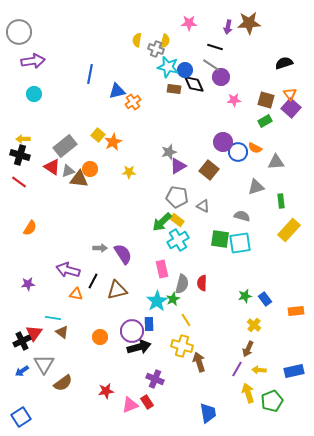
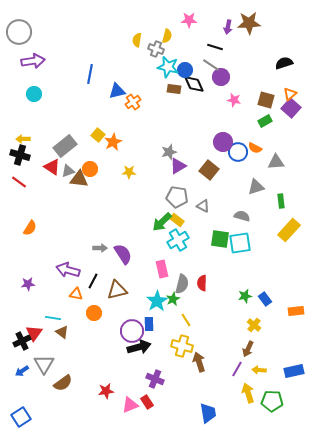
pink star at (189, 23): moved 3 px up
yellow semicircle at (165, 41): moved 2 px right, 5 px up
orange triangle at (290, 94): rotated 24 degrees clockwise
pink star at (234, 100): rotated 16 degrees clockwise
orange circle at (100, 337): moved 6 px left, 24 px up
green pentagon at (272, 401): rotated 25 degrees clockwise
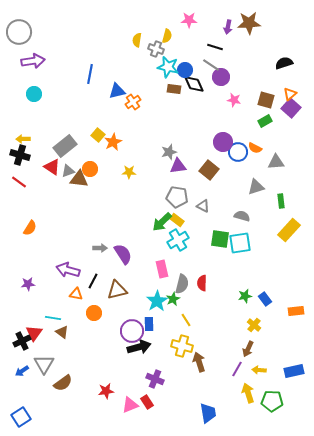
purple triangle at (178, 166): rotated 24 degrees clockwise
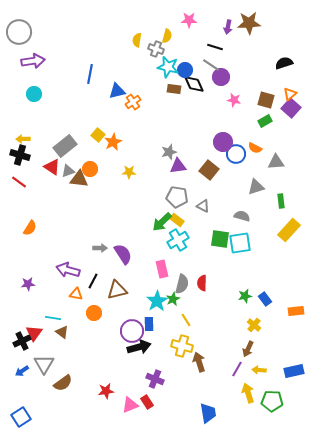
blue circle at (238, 152): moved 2 px left, 2 px down
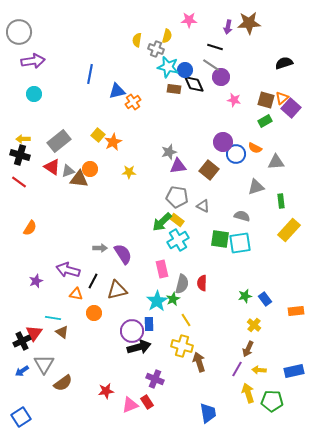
orange triangle at (290, 94): moved 8 px left, 4 px down
gray rectangle at (65, 146): moved 6 px left, 5 px up
purple star at (28, 284): moved 8 px right, 3 px up; rotated 16 degrees counterclockwise
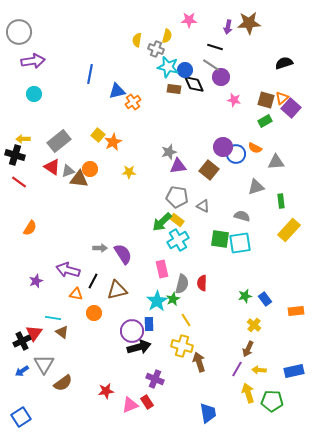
purple circle at (223, 142): moved 5 px down
black cross at (20, 155): moved 5 px left
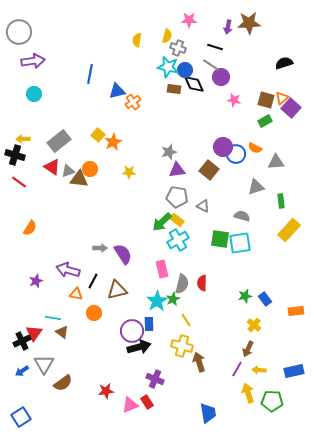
gray cross at (156, 49): moved 22 px right, 1 px up
purple triangle at (178, 166): moved 1 px left, 4 px down
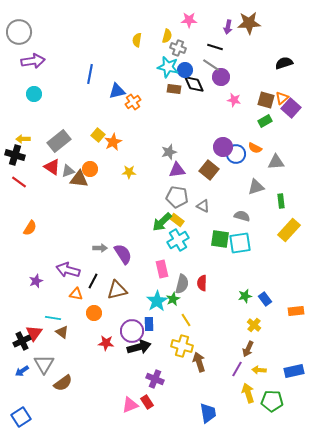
red star at (106, 391): moved 48 px up; rotated 14 degrees clockwise
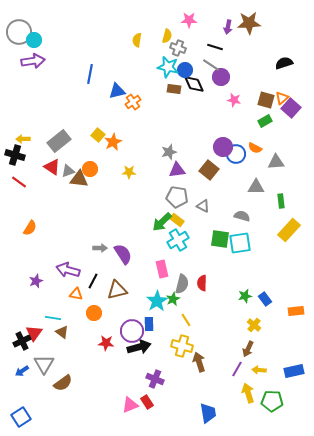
cyan circle at (34, 94): moved 54 px up
gray triangle at (256, 187): rotated 18 degrees clockwise
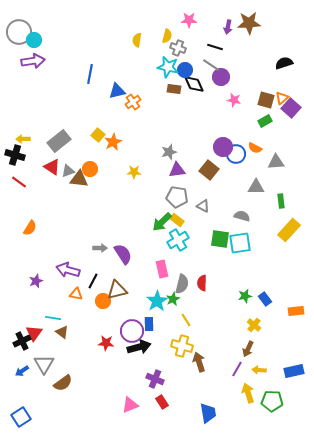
yellow star at (129, 172): moved 5 px right
orange circle at (94, 313): moved 9 px right, 12 px up
red rectangle at (147, 402): moved 15 px right
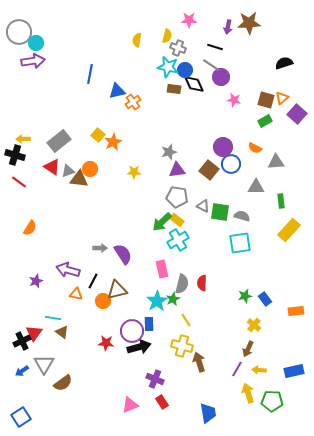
cyan circle at (34, 40): moved 2 px right, 3 px down
purple square at (291, 108): moved 6 px right, 6 px down
blue circle at (236, 154): moved 5 px left, 10 px down
green square at (220, 239): moved 27 px up
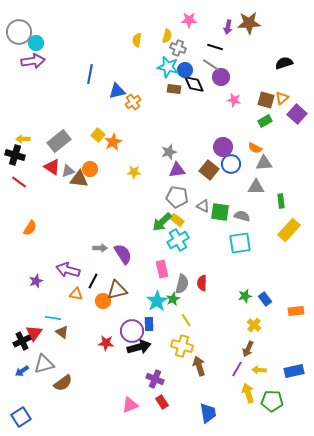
gray triangle at (276, 162): moved 12 px left, 1 px down
brown arrow at (199, 362): moved 4 px down
gray triangle at (44, 364): rotated 45 degrees clockwise
